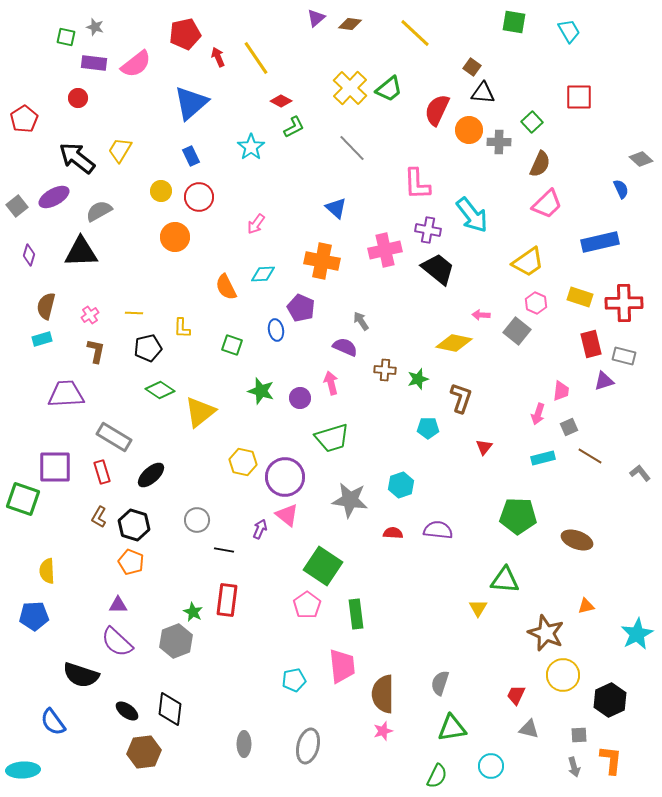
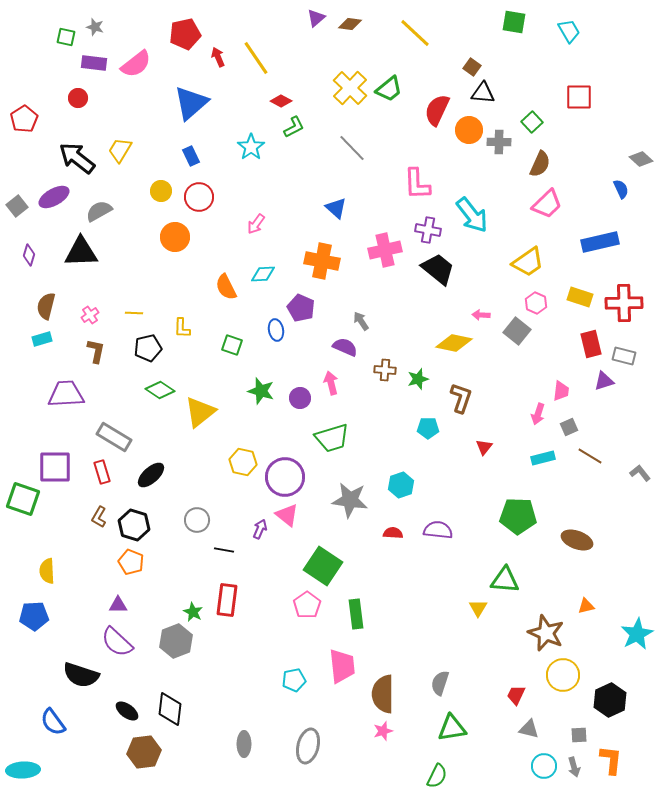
cyan circle at (491, 766): moved 53 px right
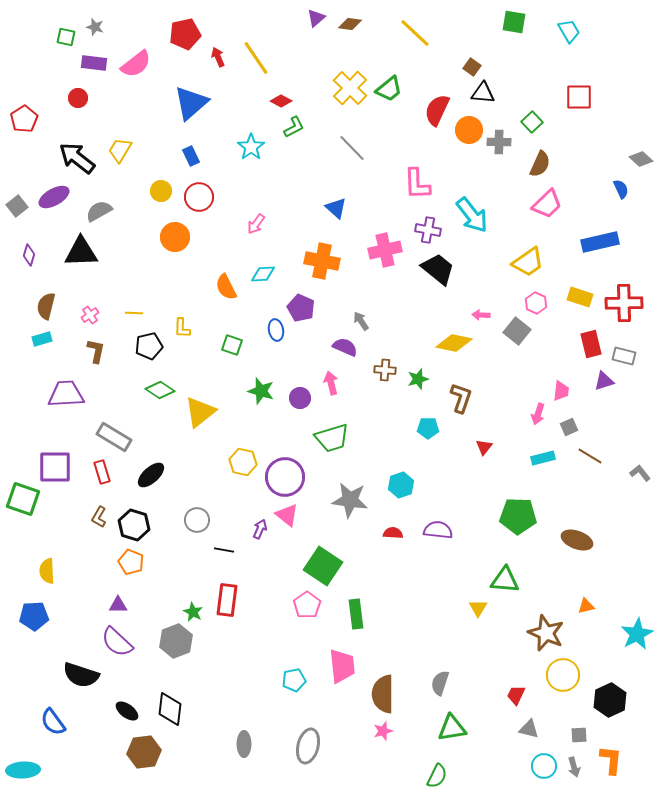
black pentagon at (148, 348): moved 1 px right, 2 px up
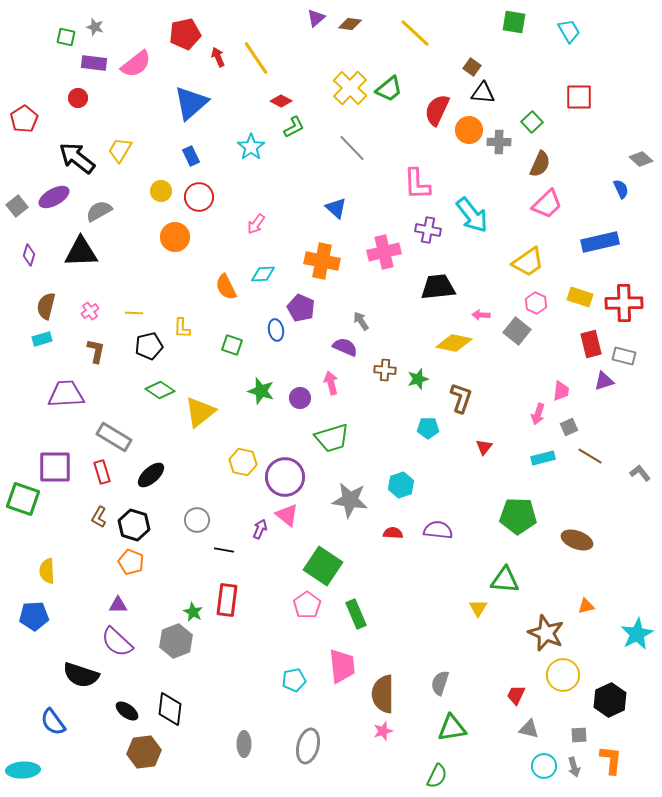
pink cross at (385, 250): moved 1 px left, 2 px down
black trapezoid at (438, 269): moved 18 px down; rotated 45 degrees counterclockwise
pink cross at (90, 315): moved 4 px up
green rectangle at (356, 614): rotated 16 degrees counterclockwise
